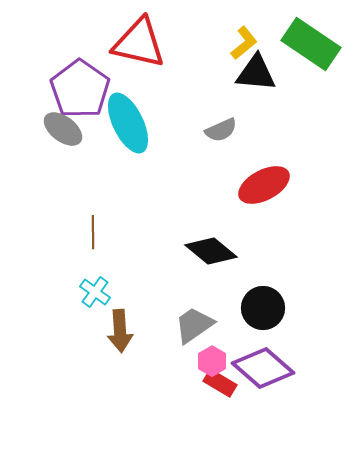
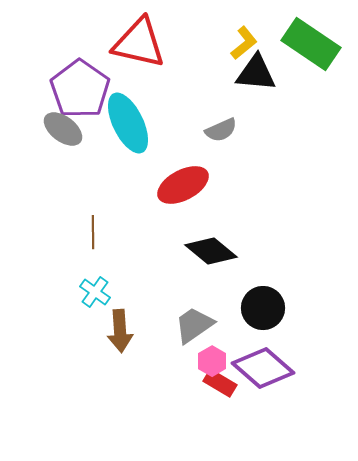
red ellipse: moved 81 px left
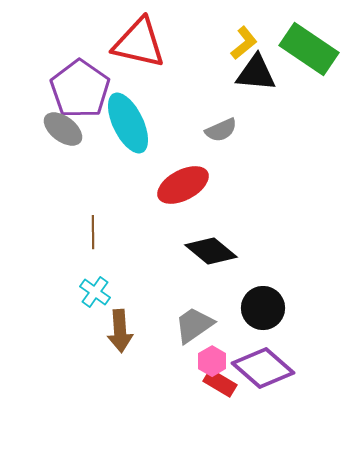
green rectangle: moved 2 px left, 5 px down
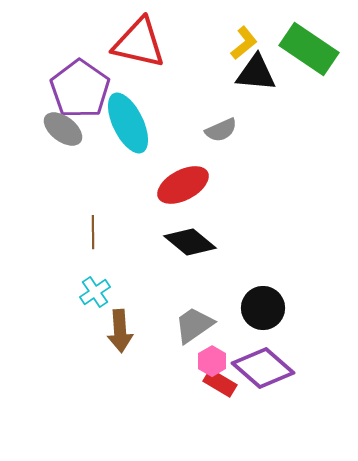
black diamond: moved 21 px left, 9 px up
cyan cross: rotated 20 degrees clockwise
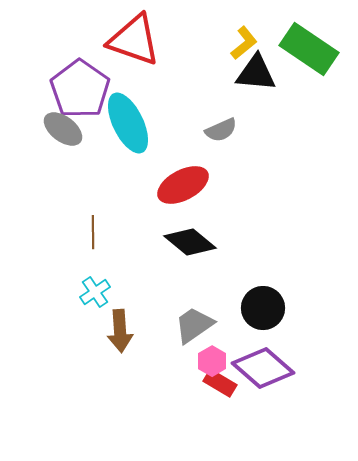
red triangle: moved 5 px left, 3 px up; rotated 6 degrees clockwise
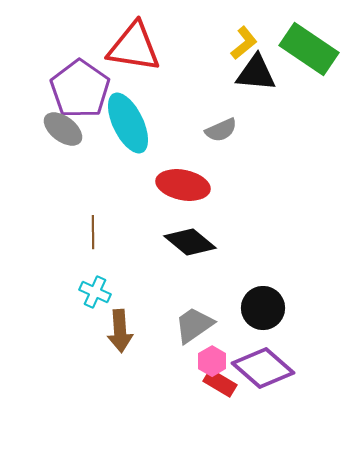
red triangle: moved 7 px down; rotated 10 degrees counterclockwise
red ellipse: rotated 39 degrees clockwise
cyan cross: rotated 32 degrees counterclockwise
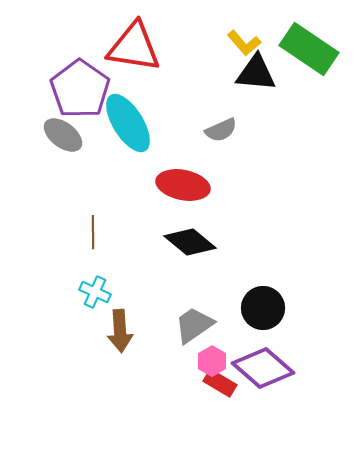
yellow L-shape: rotated 88 degrees clockwise
cyan ellipse: rotated 6 degrees counterclockwise
gray ellipse: moved 6 px down
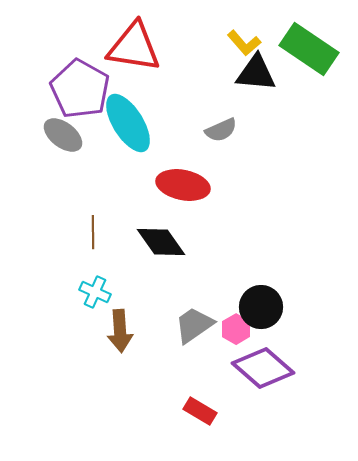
purple pentagon: rotated 6 degrees counterclockwise
black diamond: moved 29 px left; rotated 15 degrees clockwise
black circle: moved 2 px left, 1 px up
pink hexagon: moved 24 px right, 32 px up
red rectangle: moved 20 px left, 28 px down
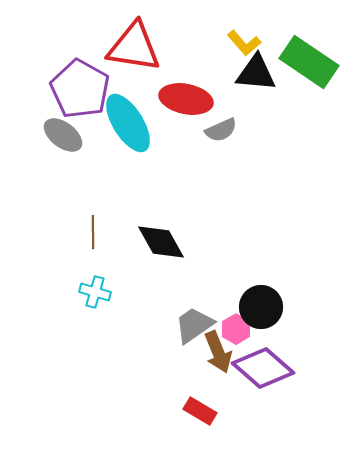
green rectangle: moved 13 px down
red ellipse: moved 3 px right, 86 px up
black diamond: rotated 6 degrees clockwise
cyan cross: rotated 8 degrees counterclockwise
brown arrow: moved 98 px right, 21 px down; rotated 18 degrees counterclockwise
